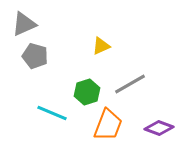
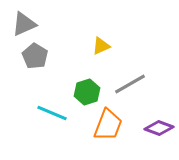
gray pentagon: rotated 15 degrees clockwise
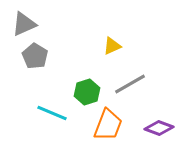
yellow triangle: moved 11 px right
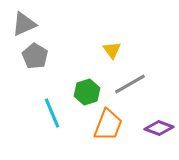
yellow triangle: moved 4 px down; rotated 42 degrees counterclockwise
cyan line: rotated 44 degrees clockwise
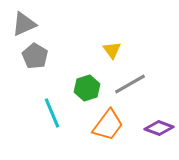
green hexagon: moved 4 px up
orange trapezoid: rotated 16 degrees clockwise
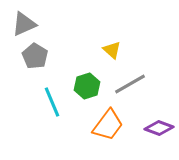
yellow triangle: rotated 12 degrees counterclockwise
green hexagon: moved 2 px up
cyan line: moved 11 px up
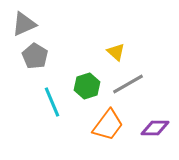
yellow triangle: moved 4 px right, 2 px down
gray line: moved 2 px left
purple diamond: moved 4 px left; rotated 20 degrees counterclockwise
